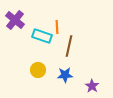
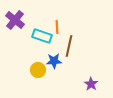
blue star: moved 11 px left, 14 px up
purple star: moved 1 px left, 2 px up
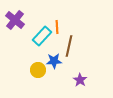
cyan rectangle: rotated 66 degrees counterclockwise
purple star: moved 11 px left, 4 px up
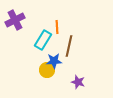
purple cross: rotated 24 degrees clockwise
cyan rectangle: moved 1 px right, 4 px down; rotated 12 degrees counterclockwise
yellow circle: moved 9 px right
purple star: moved 2 px left, 2 px down; rotated 16 degrees counterclockwise
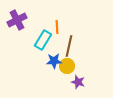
purple cross: moved 2 px right
yellow circle: moved 20 px right, 4 px up
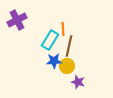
orange line: moved 6 px right, 2 px down
cyan rectangle: moved 7 px right
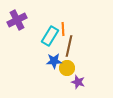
cyan rectangle: moved 4 px up
yellow circle: moved 2 px down
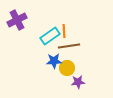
orange line: moved 1 px right, 2 px down
cyan rectangle: rotated 24 degrees clockwise
brown line: rotated 70 degrees clockwise
purple star: rotated 24 degrees counterclockwise
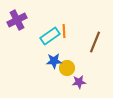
brown line: moved 26 px right, 4 px up; rotated 60 degrees counterclockwise
purple star: moved 1 px right
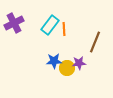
purple cross: moved 3 px left, 3 px down
orange line: moved 2 px up
cyan rectangle: moved 11 px up; rotated 18 degrees counterclockwise
purple star: moved 19 px up
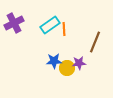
cyan rectangle: rotated 18 degrees clockwise
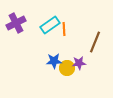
purple cross: moved 2 px right
